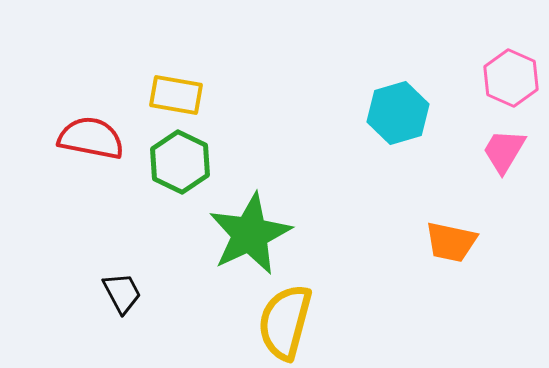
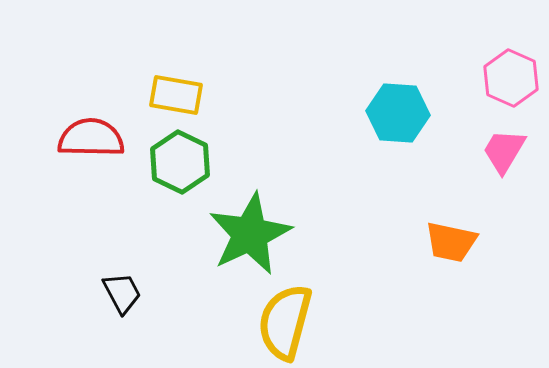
cyan hexagon: rotated 20 degrees clockwise
red semicircle: rotated 10 degrees counterclockwise
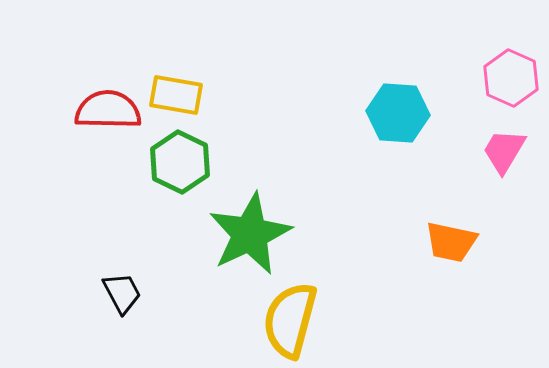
red semicircle: moved 17 px right, 28 px up
yellow semicircle: moved 5 px right, 2 px up
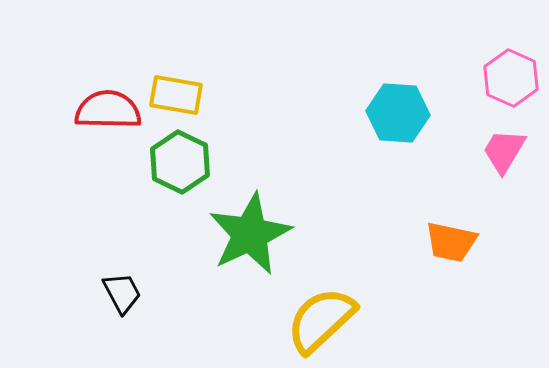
yellow semicircle: moved 31 px right; rotated 32 degrees clockwise
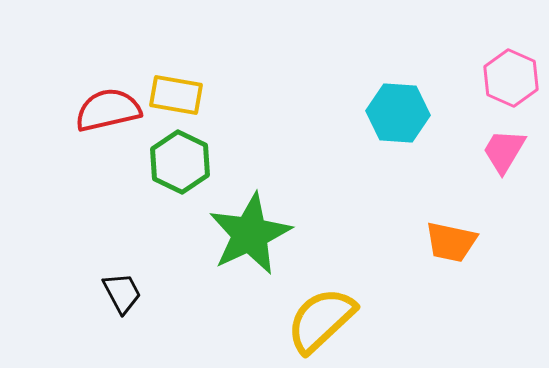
red semicircle: rotated 14 degrees counterclockwise
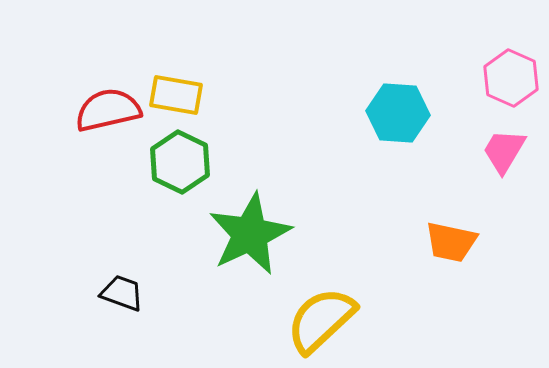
black trapezoid: rotated 42 degrees counterclockwise
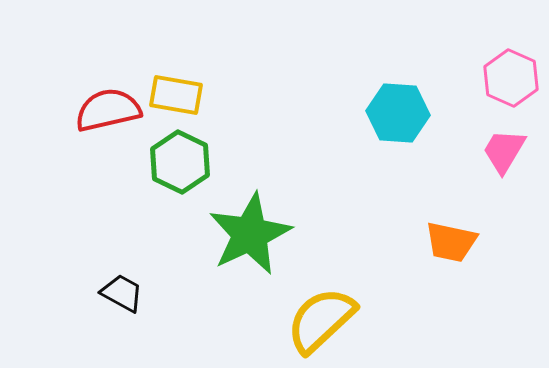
black trapezoid: rotated 9 degrees clockwise
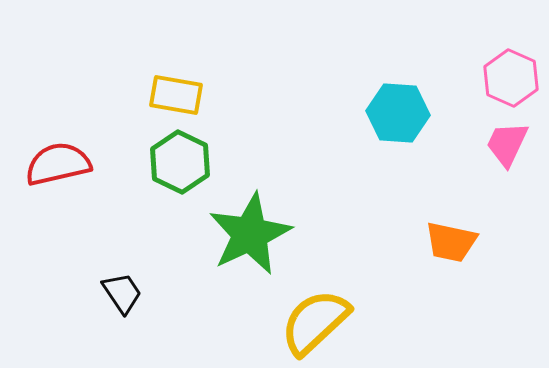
red semicircle: moved 50 px left, 54 px down
pink trapezoid: moved 3 px right, 7 px up; rotated 6 degrees counterclockwise
black trapezoid: rotated 27 degrees clockwise
yellow semicircle: moved 6 px left, 2 px down
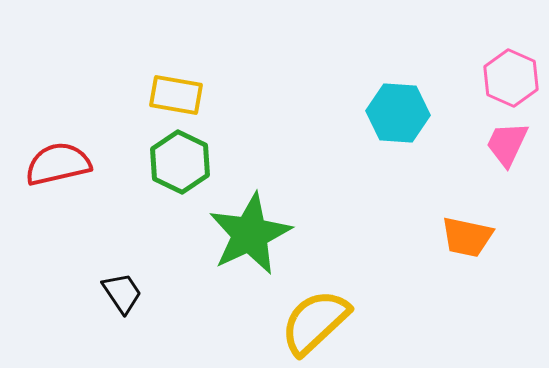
orange trapezoid: moved 16 px right, 5 px up
